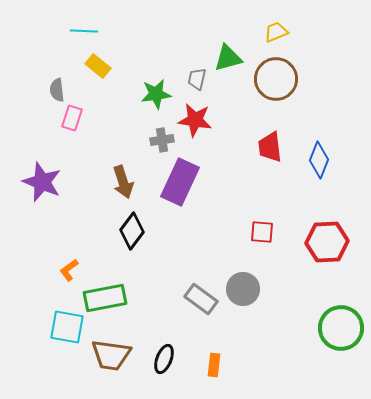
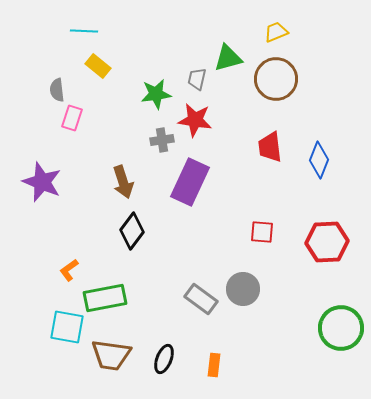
purple rectangle: moved 10 px right
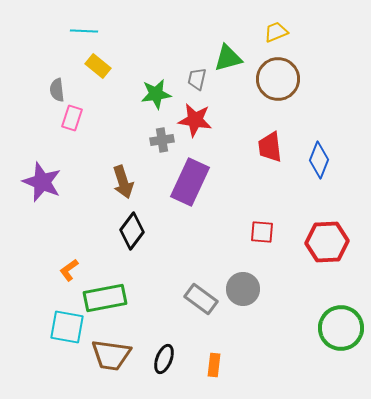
brown circle: moved 2 px right
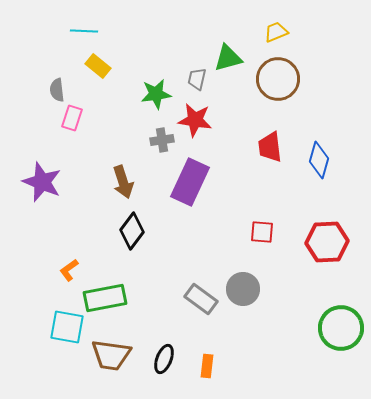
blue diamond: rotated 6 degrees counterclockwise
orange rectangle: moved 7 px left, 1 px down
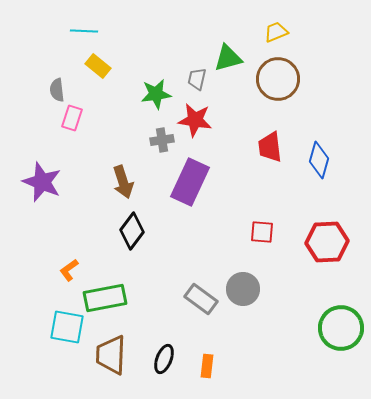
brown trapezoid: rotated 84 degrees clockwise
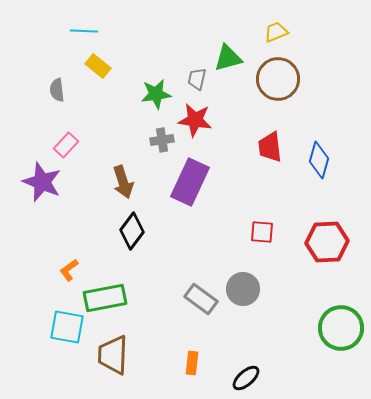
pink rectangle: moved 6 px left, 27 px down; rotated 25 degrees clockwise
brown trapezoid: moved 2 px right
black ellipse: moved 82 px right, 19 px down; rotated 28 degrees clockwise
orange rectangle: moved 15 px left, 3 px up
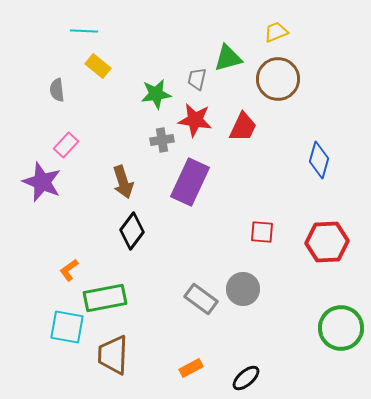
red trapezoid: moved 27 px left, 20 px up; rotated 148 degrees counterclockwise
orange rectangle: moved 1 px left, 5 px down; rotated 55 degrees clockwise
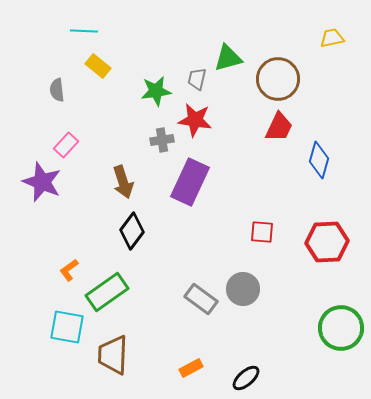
yellow trapezoid: moved 56 px right, 6 px down; rotated 10 degrees clockwise
green star: moved 3 px up
red trapezoid: moved 36 px right
green rectangle: moved 2 px right, 6 px up; rotated 24 degrees counterclockwise
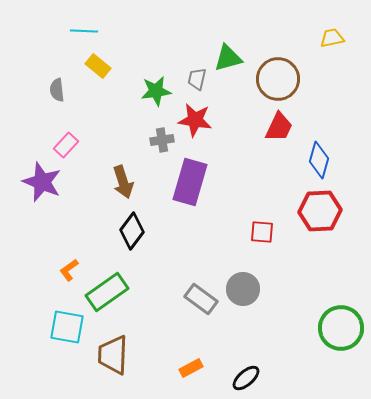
purple rectangle: rotated 9 degrees counterclockwise
red hexagon: moved 7 px left, 31 px up
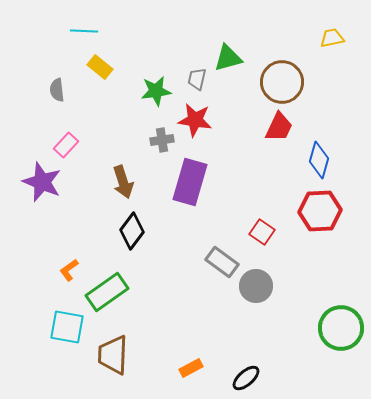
yellow rectangle: moved 2 px right, 1 px down
brown circle: moved 4 px right, 3 px down
red square: rotated 30 degrees clockwise
gray circle: moved 13 px right, 3 px up
gray rectangle: moved 21 px right, 37 px up
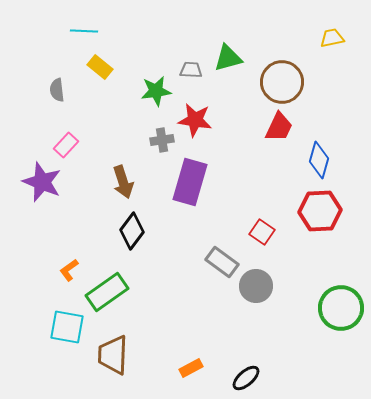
gray trapezoid: moved 6 px left, 9 px up; rotated 80 degrees clockwise
green circle: moved 20 px up
